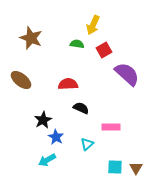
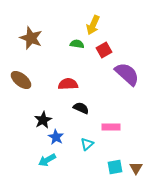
cyan square: rotated 14 degrees counterclockwise
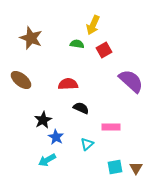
purple semicircle: moved 4 px right, 7 px down
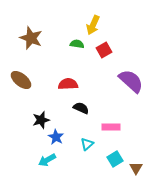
black star: moved 2 px left; rotated 12 degrees clockwise
cyan square: moved 8 px up; rotated 21 degrees counterclockwise
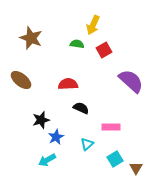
blue star: rotated 14 degrees clockwise
